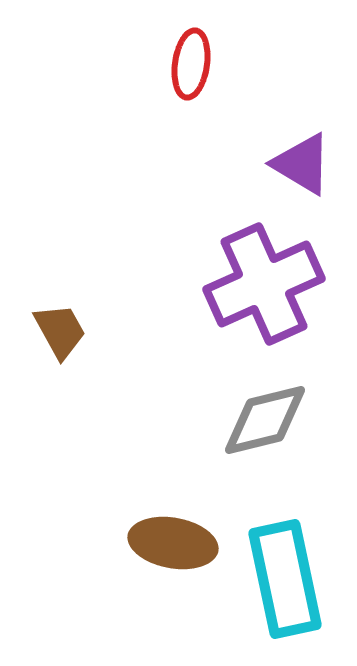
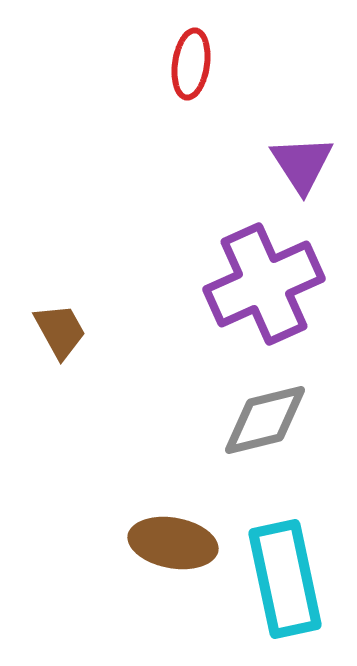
purple triangle: rotated 26 degrees clockwise
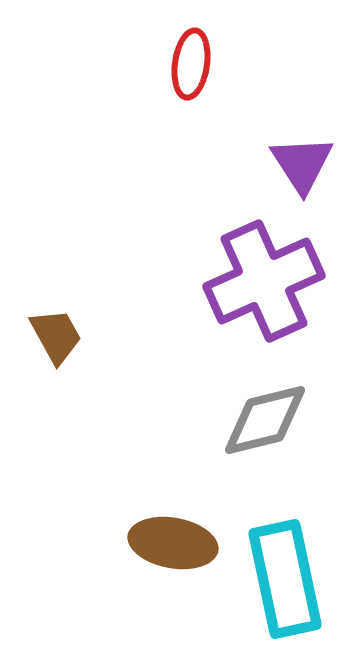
purple cross: moved 3 px up
brown trapezoid: moved 4 px left, 5 px down
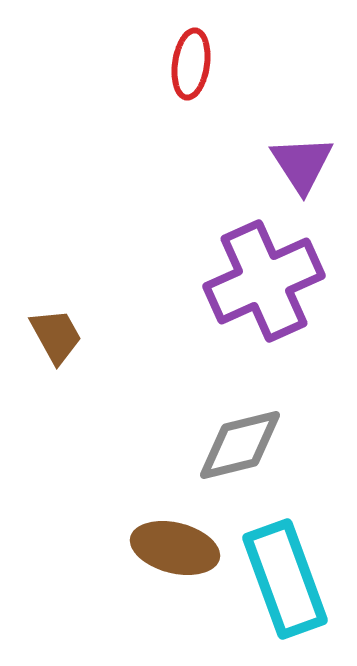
gray diamond: moved 25 px left, 25 px down
brown ellipse: moved 2 px right, 5 px down; rotated 4 degrees clockwise
cyan rectangle: rotated 8 degrees counterclockwise
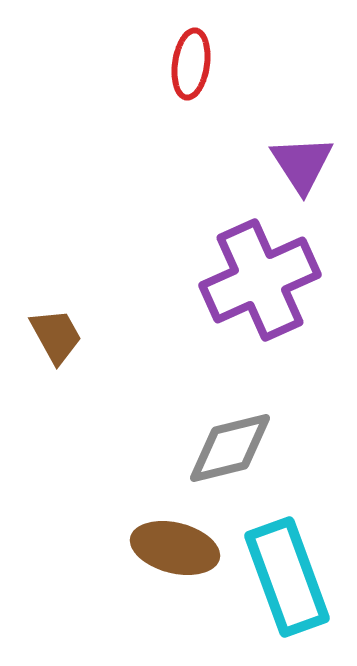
purple cross: moved 4 px left, 1 px up
gray diamond: moved 10 px left, 3 px down
cyan rectangle: moved 2 px right, 2 px up
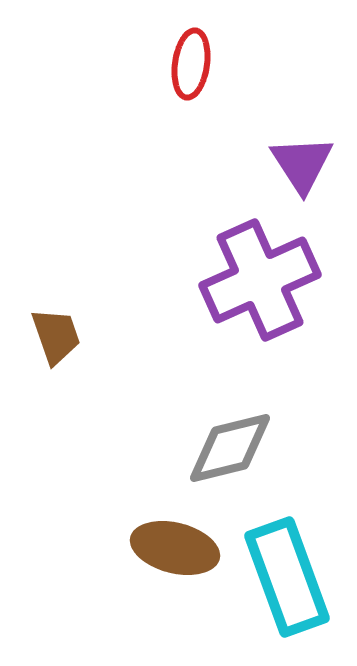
brown trapezoid: rotated 10 degrees clockwise
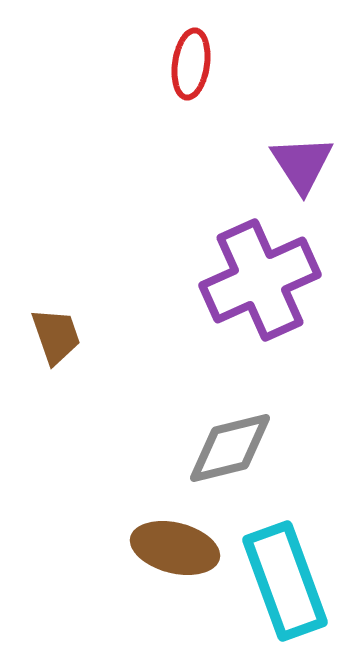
cyan rectangle: moved 2 px left, 4 px down
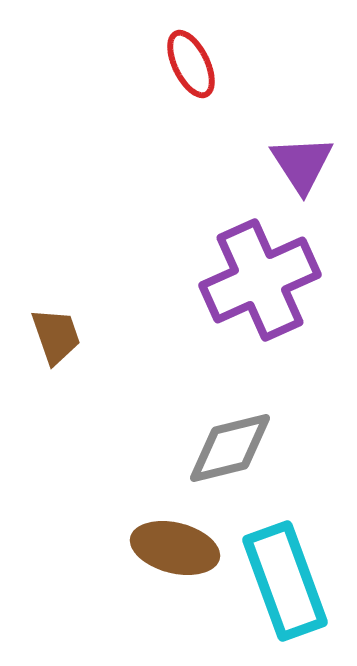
red ellipse: rotated 34 degrees counterclockwise
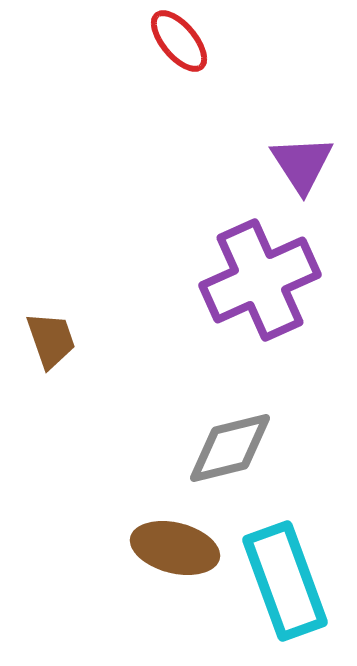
red ellipse: moved 12 px left, 23 px up; rotated 14 degrees counterclockwise
brown trapezoid: moved 5 px left, 4 px down
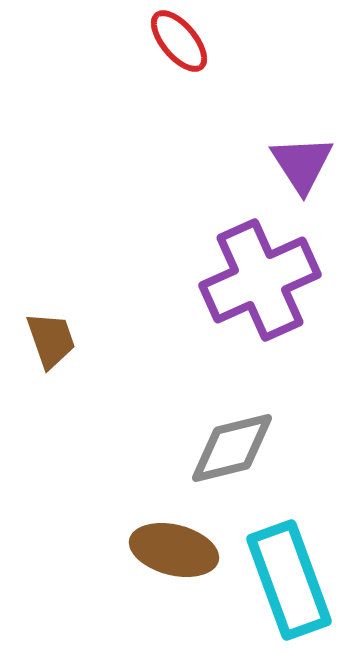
gray diamond: moved 2 px right
brown ellipse: moved 1 px left, 2 px down
cyan rectangle: moved 4 px right, 1 px up
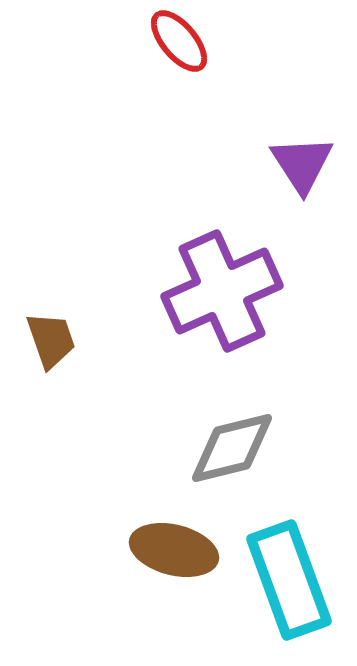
purple cross: moved 38 px left, 11 px down
